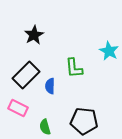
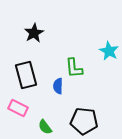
black star: moved 2 px up
black rectangle: rotated 60 degrees counterclockwise
blue semicircle: moved 8 px right
green semicircle: rotated 21 degrees counterclockwise
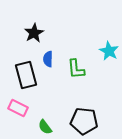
green L-shape: moved 2 px right, 1 px down
blue semicircle: moved 10 px left, 27 px up
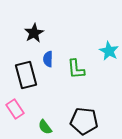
pink rectangle: moved 3 px left, 1 px down; rotated 30 degrees clockwise
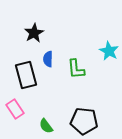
green semicircle: moved 1 px right, 1 px up
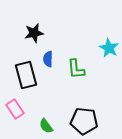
black star: rotated 18 degrees clockwise
cyan star: moved 3 px up
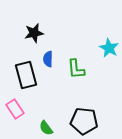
green semicircle: moved 2 px down
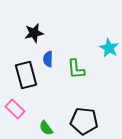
pink rectangle: rotated 12 degrees counterclockwise
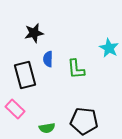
black rectangle: moved 1 px left
green semicircle: moved 1 px right; rotated 63 degrees counterclockwise
